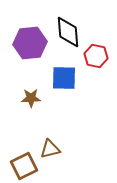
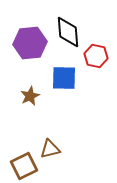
brown star: moved 1 px left, 2 px up; rotated 24 degrees counterclockwise
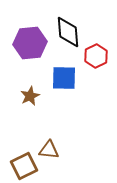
red hexagon: rotated 20 degrees clockwise
brown triangle: moved 1 px left, 1 px down; rotated 20 degrees clockwise
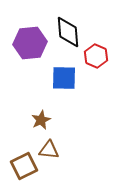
red hexagon: rotated 10 degrees counterclockwise
brown star: moved 11 px right, 24 px down
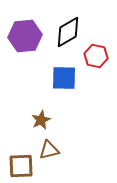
black diamond: rotated 64 degrees clockwise
purple hexagon: moved 5 px left, 7 px up
red hexagon: rotated 10 degrees counterclockwise
brown triangle: rotated 20 degrees counterclockwise
brown square: moved 3 px left; rotated 24 degrees clockwise
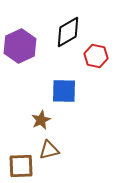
purple hexagon: moved 5 px left, 10 px down; rotated 20 degrees counterclockwise
blue square: moved 13 px down
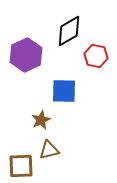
black diamond: moved 1 px right, 1 px up
purple hexagon: moved 6 px right, 9 px down
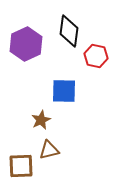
black diamond: rotated 52 degrees counterclockwise
purple hexagon: moved 11 px up
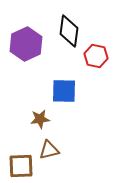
brown star: moved 1 px left, 1 px up; rotated 18 degrees clockwise
